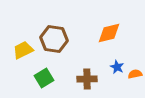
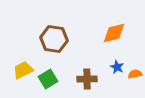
orange diamond: moved 5 px right
yellow trapezoid: moved 20 px down
green square: moved 4 px right, 1 px down
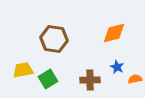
yellow trapezoid: rotated 15 degrees clockwise
orange semicircle: moved 5 px down
brown cross: moved 3 px right, 1 px down
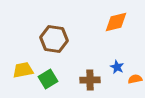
orange diamond: moved 2 px right, 11 px up
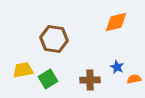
orange semicircle: moved 1 px left
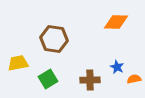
orange diamond: rotated 15 degrees clockwise
yellow trapezoid: moved 5 px left, 7 px up
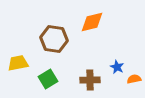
orange diamond: moved 24 px left; rotated 15 degrees counterclockwise
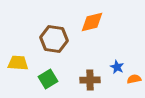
yellow trapezoid: rotated 15 degrees clockwise
